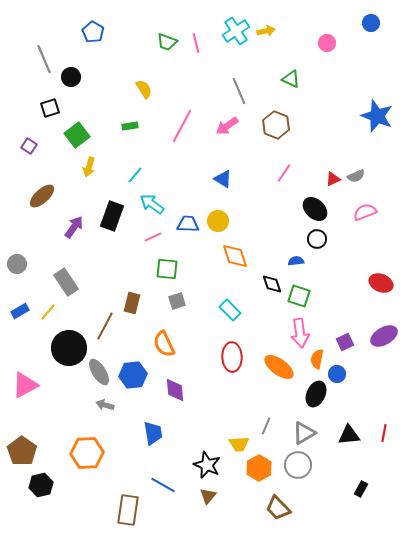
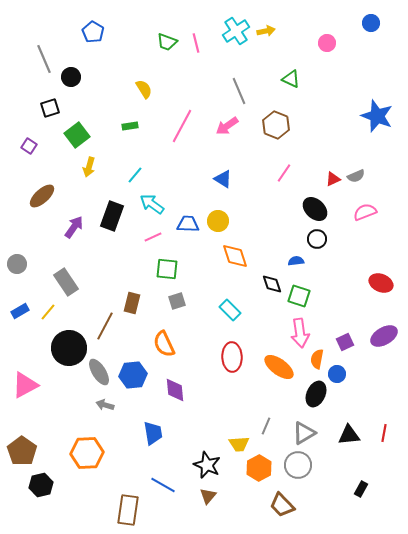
brown trapezoid at (278, 508): moved 4 px right, 3 px up
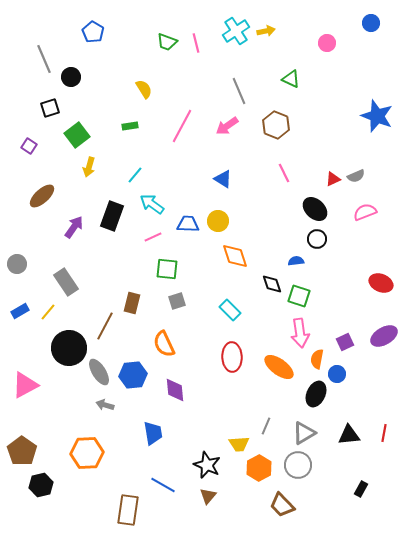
pink line at (284, 173): rotated 60 degrees counterclockwise
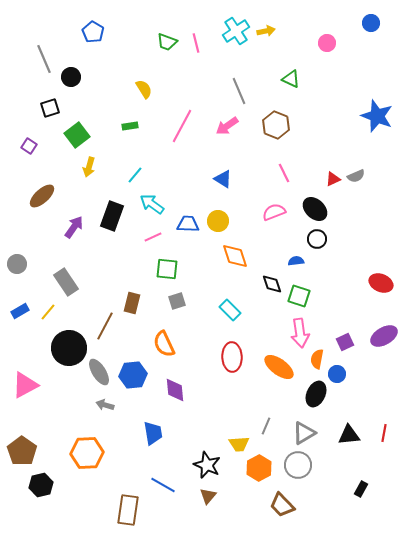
pink semicircle at (365, 212): moved 91 px left
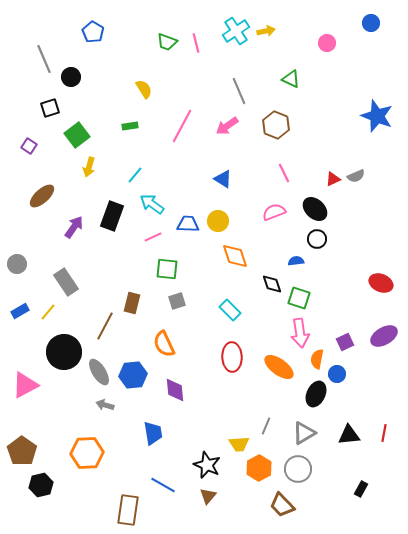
green square at (299, 296): moved 2 px down
black circle at (69, 348): moved 5 px left, 4 px down
gray circle at (298, 465): moved 4 px down
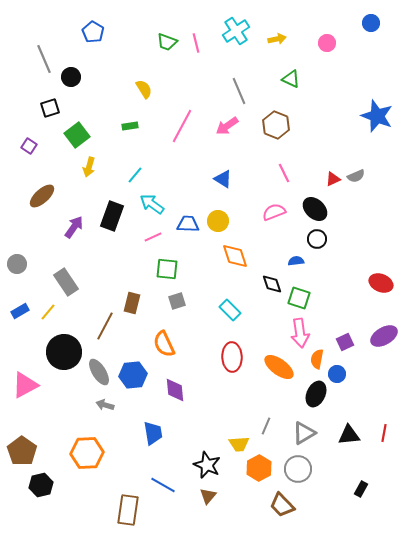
yellow arrow at (266, 31): moved 11 px right, 8 px down
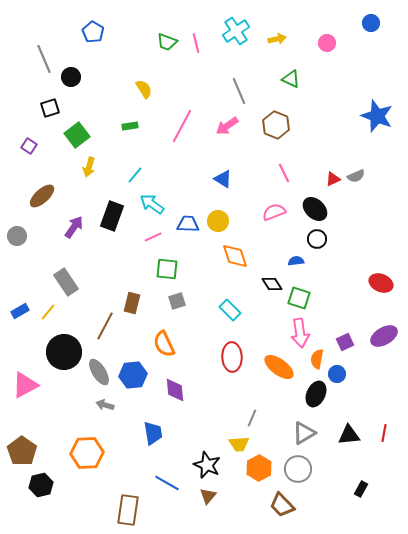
gray circle at (17, 264): moved 28 px up
black diamond at (272, 284): rotated 15 degrees counterclockwise
gray line at (266, 426): moved 14 px left, 8 px up
blue line at (163, 485): moved 4 px right, 2 px up
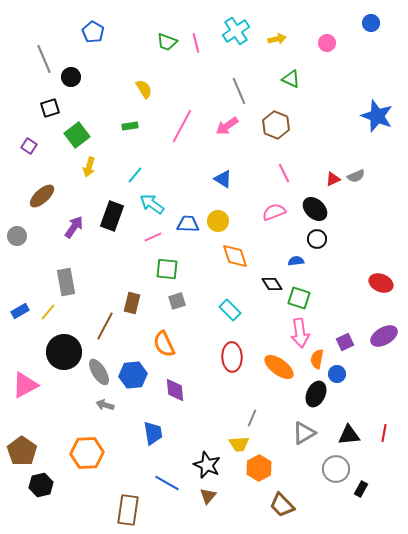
gray rectangle at (66, 282): rotated 24 degrees clockwise
gray circle at (298, 469): moved 38 px right
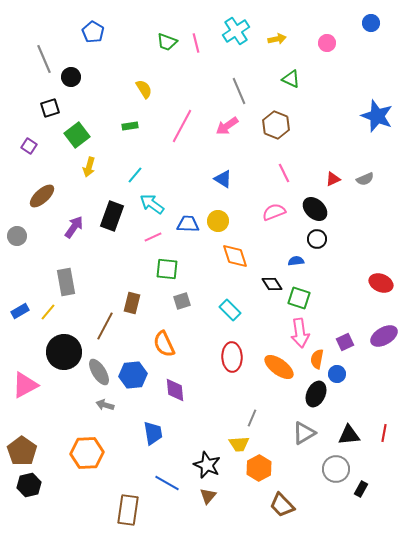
gray semicircle at (356, 176): moved 9 px right, 3 px down
gray square at (177, 301): moved 5 px right
black hexagon at (41, 485): moved 12 px left
